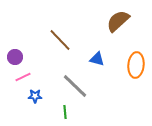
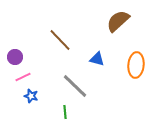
blue star: moved 4 px left; rotated 16 degrees clockwise
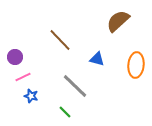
green line: rotated 40 degrees counterclockwise
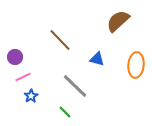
blue star: rotated 24 degrees clockwise
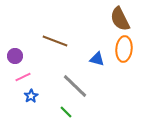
brown semicircle: moved 2 px right, 2 px up; rotated 75 degrees counterclockwise
brown line: moved 5 px left, 1 px down; rotated 25 degrees counterclockwise
purple circle: moved 1 px up
orange ellipse: moved 12 px left, 16 px up
green line: moved 1 px right
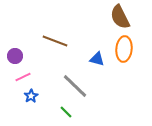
brown semicircle: moved 2 px up
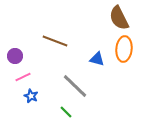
brown semicircle: moved 1 px left, 1 px down
blue star: rotated 16 degrees counterclockwise
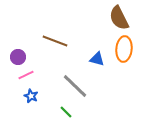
purple circle: moved 3 px right, 1 px down
pink line: moved 3 px right, 2 px up
